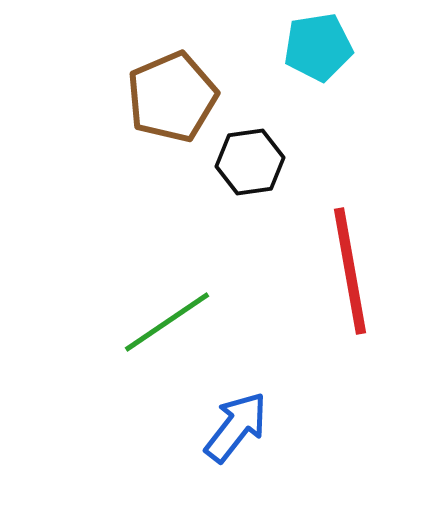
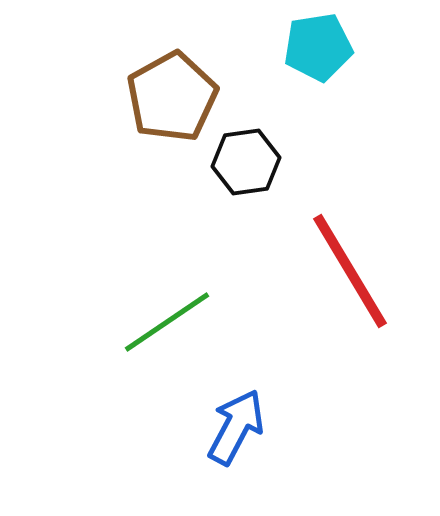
brown pentagon: rotated 6 degrees counterclockwise
black hexagon: moved 4 px left
red line: rotated 21 degrees counterclockwise
blue arrow: rotated 10 degrees counterclockwise
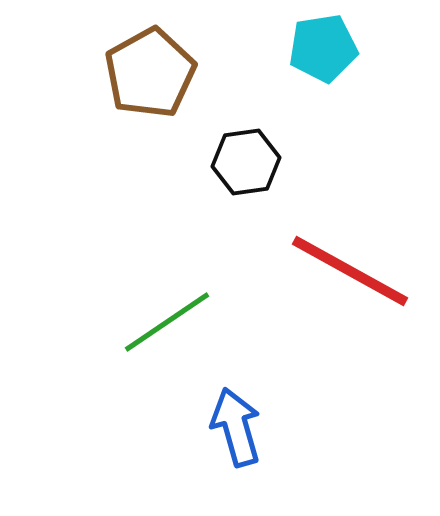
cyan pentagon: moved 5 px right, 1 px down
brown pentagon: moved 22 px left, 24 px up
red line: rotated 30 degrees counterclockwise
blue arrow: rotated 44 degrees counterclockwise
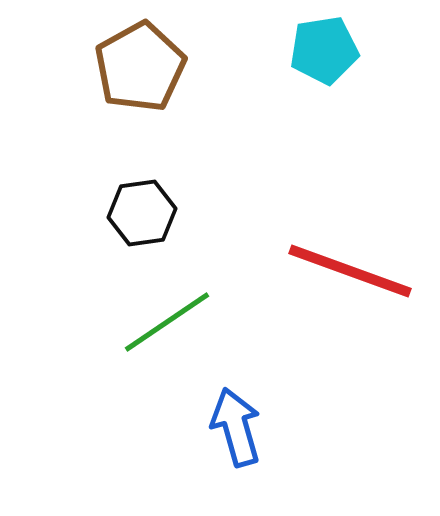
cyan pentagon: moved 1 px right, 2 px down
brown pentagon: moved 10 px left, 6 px up
black hexagon: moved 104 px left, 51 px down
red line: rotated 9 degrees counterclockwise
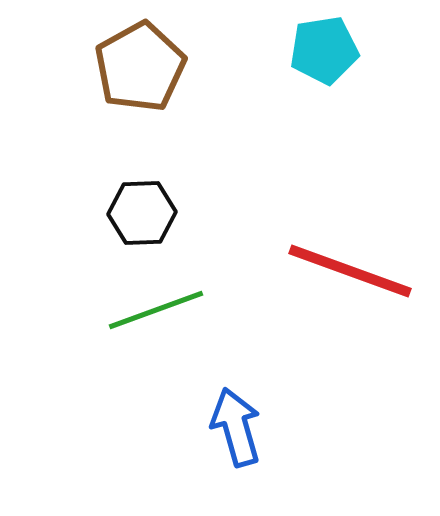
black hexagon: rotated 6 degrees clockwise
green line: moved 11 px left, 12 px up; rotated 14 degrees clockwise
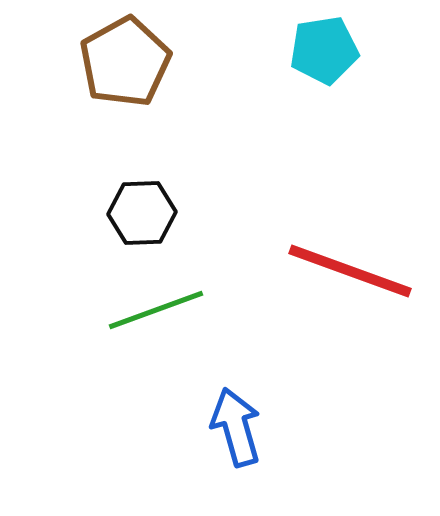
brown pentagon: moved 15 px left, 5 px up
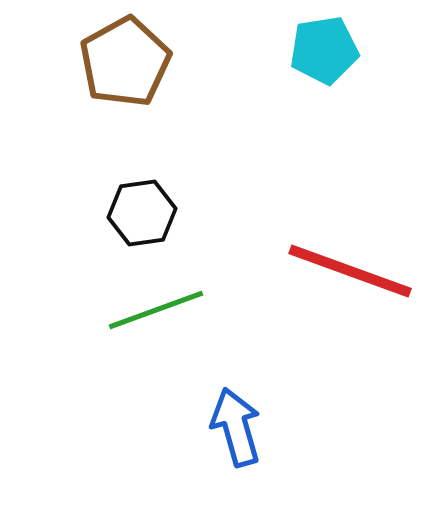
black hexagon: rotated 6 degrees counterclockwise
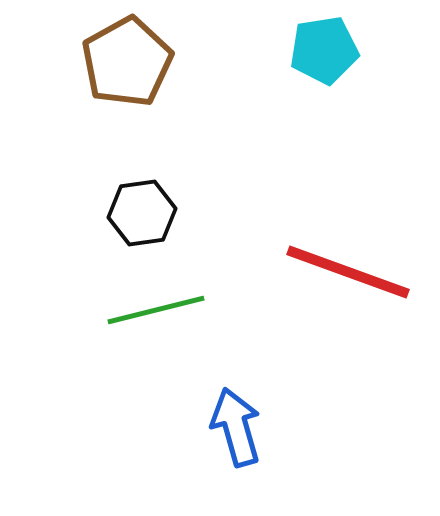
brown pentagon: moved 2 px right
red line: moved 2 px left, 1 px down
green line: rotated 6 degrees clockwise
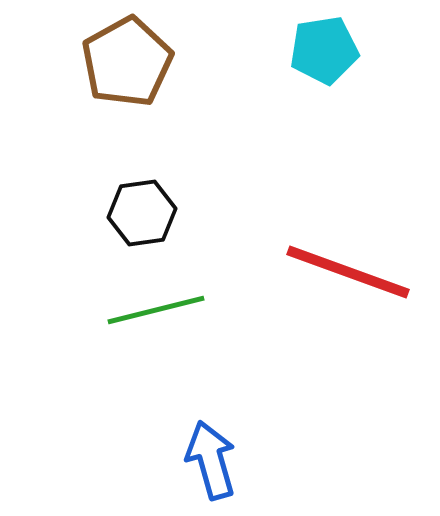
blue arrow: moved 25 px left, 33 px down
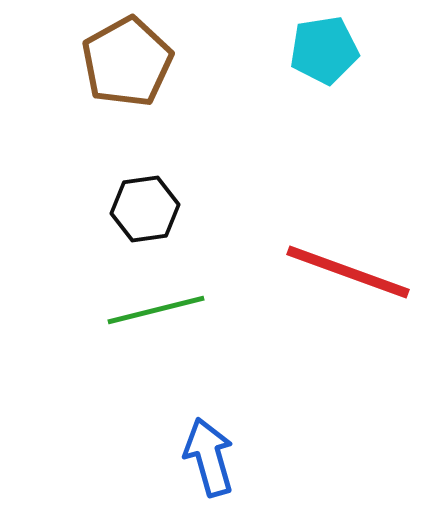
black hexagon: moved 3 px right, 4 px up
blue arrow: moved 2 px left, 3 px up
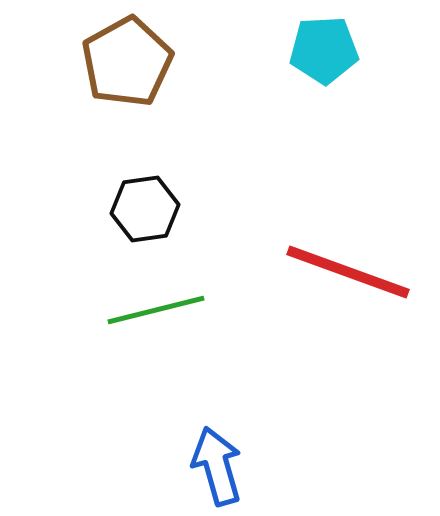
cyan pentagon: rotated 6 degrees clockwise
blue arrow: moved 8 px right, 9 px down
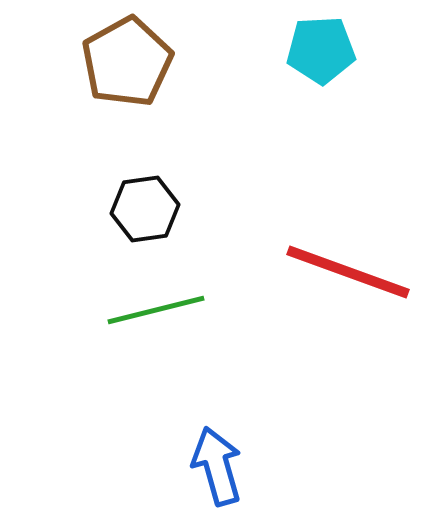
cyan pentagon: moved 3 px left
